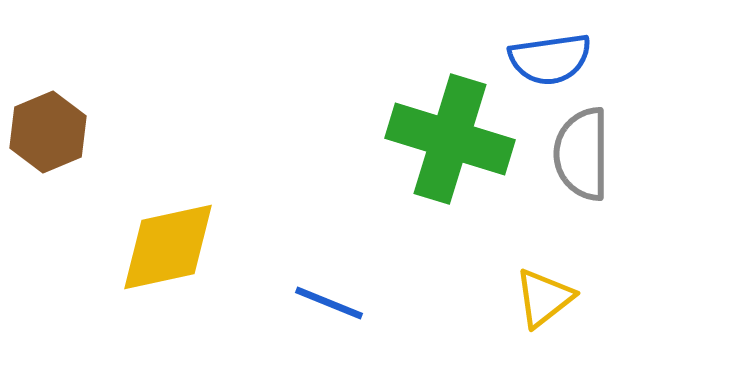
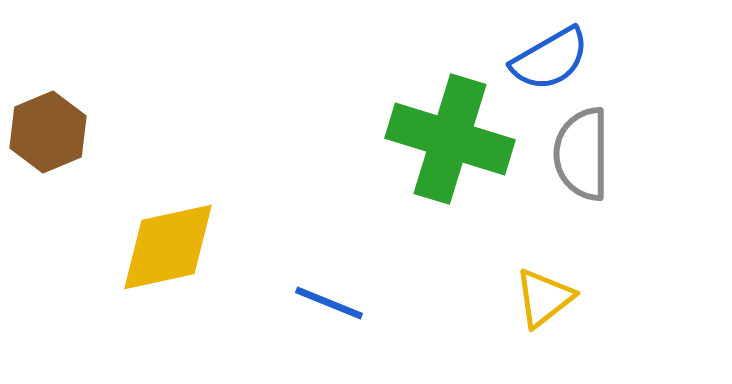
blue semicircle: rotated 22 degrees counterclockwise
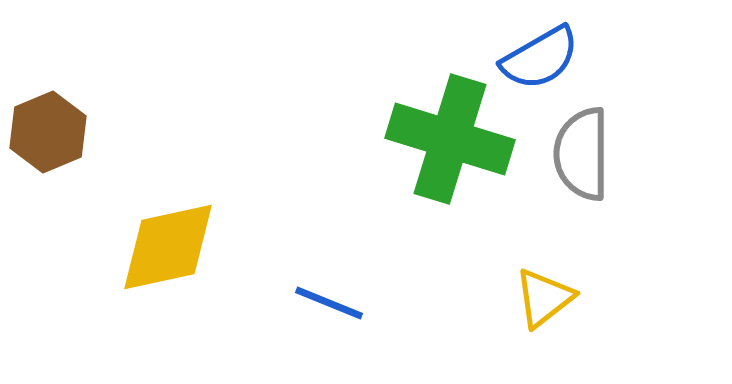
blue semicircle: moved 10 px left, 1 px up
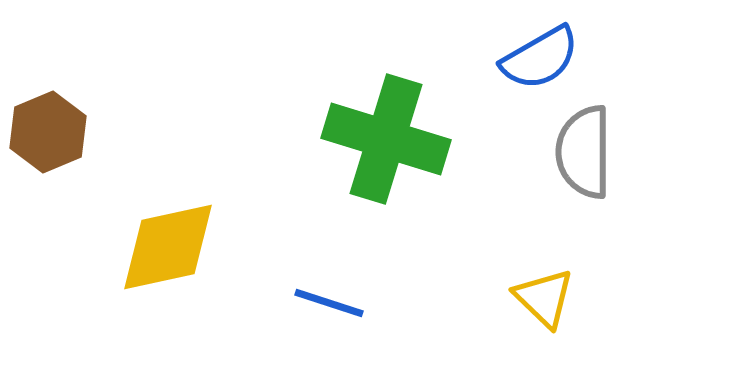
green cross: moved 64 px left
gray semicircle: moved 2 px right, 2 px up
yellow triangle: rotated 38 degrees counterclockwise
blue line: rotated 4 degrees counterclockwise
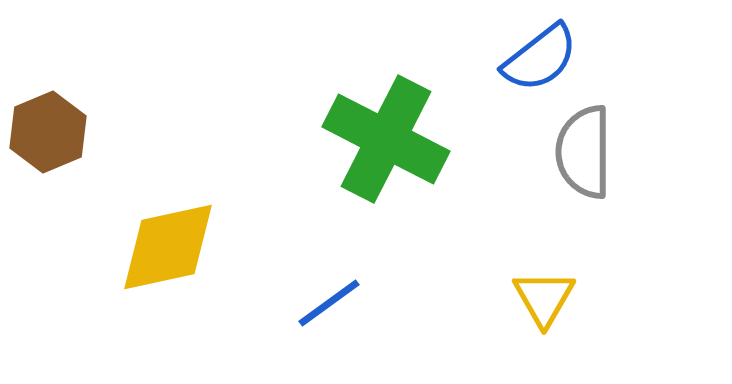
blue semicircle: rotated 8 degrees counterclockwise
green cross: rotated 10 degrees clockwise
yellow triangle: rotated 16 degrees clockwise
blue line: rotated 54 degrees counterclockwise
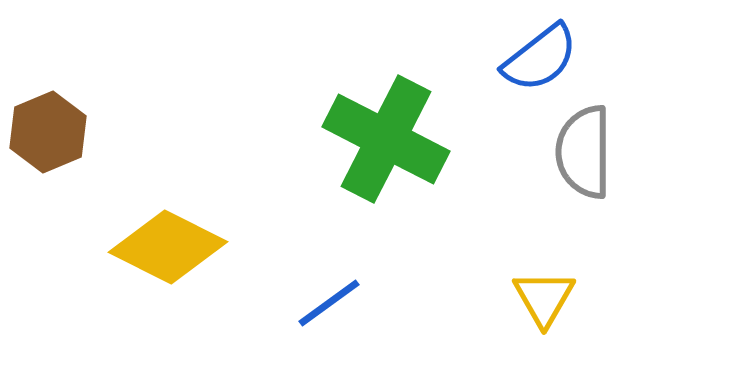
yellow diamond: rotated 39 degrees clockwise
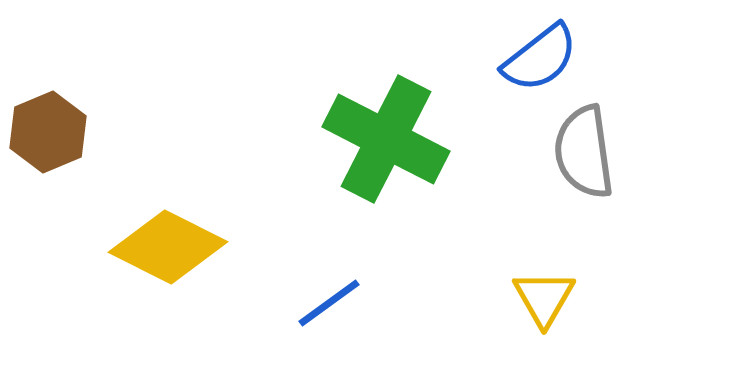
gray semicircle: rotated 8 degrees counterclockwise
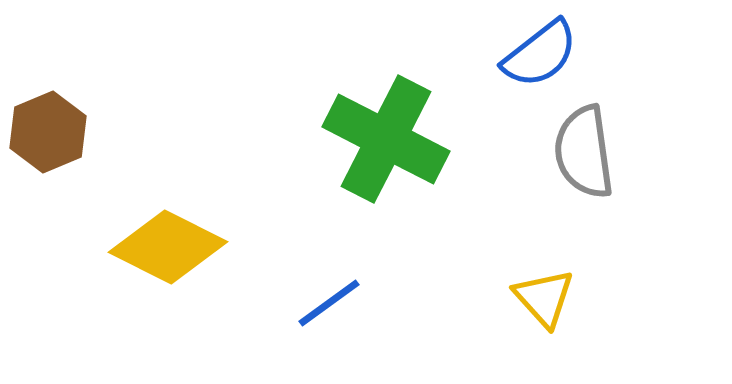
blue semicircle: moved 4 px up
yellow triangle: rotated 12 degrees counterclockwise
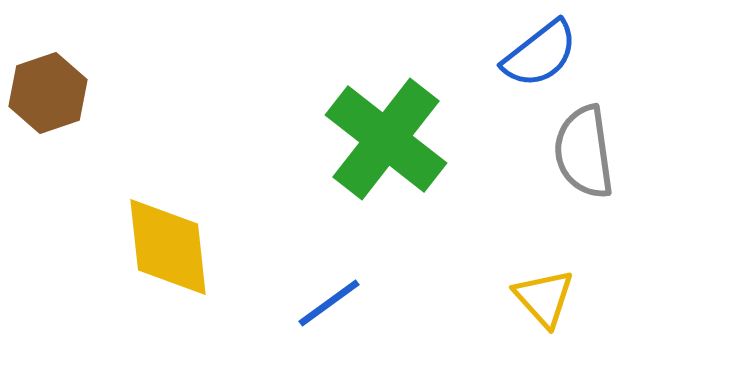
brown hexagon: moved 39 px up; rotated 4 degrees clockwise
green cross: rotated 11 degrees clockwise
yellow diamond: rotated 57 degrees clockwise
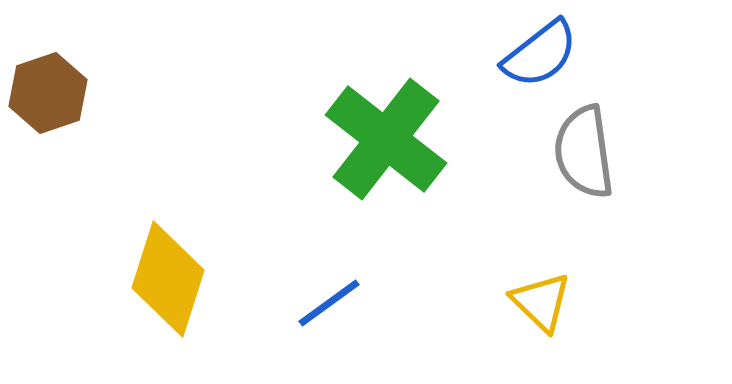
yellow diamond: moved 32 px down; rotated 24 degrees clockwise
yellow triangle: moved 3 px left, 4 px down; rotated 4 degrees counterclockwise
